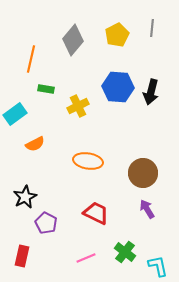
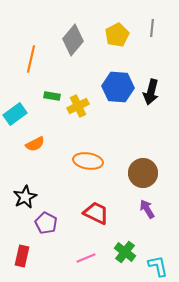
green rectangle: moved 6 px right, 7 px down
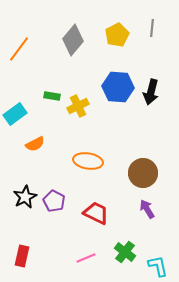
orange line: moved 12 px left, 10 px up; rotated 24 degrees clockwise
purple pentagon: moved 8 px right, 22 px up
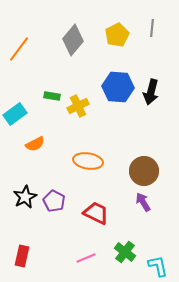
brown circle: moved 1 px right, 2 px up
purple arrow: moved 4 px left, 7 px up
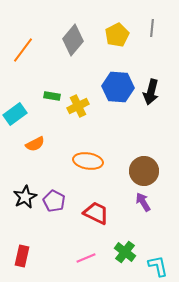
orange line: moved 4 px right, 1 px down
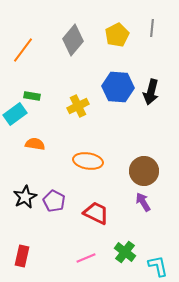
green rectangle: moved 20 px left
orange semicircle: rotated 144 degrees counterclockwise
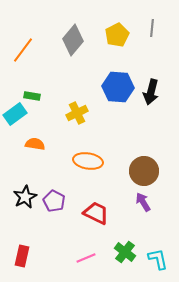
yellow cross: moved 1 px left, 7 px down
cyan L-shape: moved 7 px up
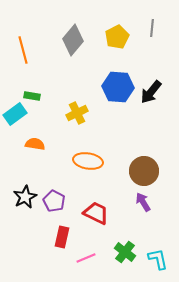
yellow pentagon: moved 2 px down
orange line: rotated 52 degrees counterclockwise
black arrow: rotated 25 degrees clockwise
red rectangle: moved 40 px right, 19 px up
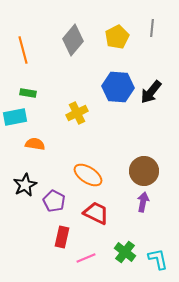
green rectangle: moved 4 px left, 3 px up
cyan rectangle: moved 3 px down; rotated 25 degrees clockwise
orange ellipse: moved 14 px down; rotated 24 degrees clockwise
black star: moved 12 px up
purple arrow: rotated 42 degrees clockwise
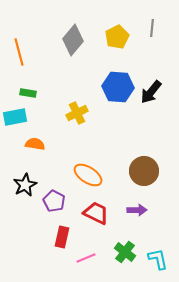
orange line: moved 4 px left, 2 px down
purple arrow: moved 6 px left, 8 px down; rotated 78 degrees clockwise
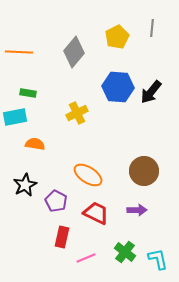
gray diamond: moved 1 px right, 12 px down
orange line: rotated 72 degrees counterclockwise
purple pentagon: moved 2 px right
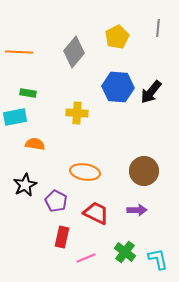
gray line: moved 6 px right
yellow cross: rotated 30 degrees clockwise
orange ellipse: moved 3 px left, 3 px up; rotated 24 degrees counterclockwise
